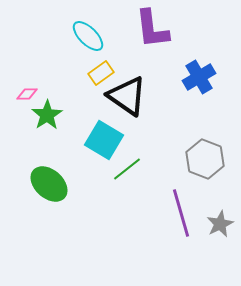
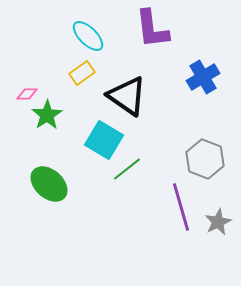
yellow rectangle: moved 19 px left
blue cross: moved 4 px right
purple line: moved 6 px up
gray star: moved 2 px left, 2 px up
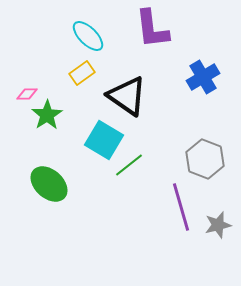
green line: moved 2 px right, 4 px up
gray star: moved 3 px down; rotated 12 degrees clockwise
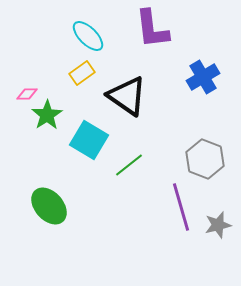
cyan square: moved 15 px left
green ellipse: moved 22 px down; rotated 6 degrees clockwise
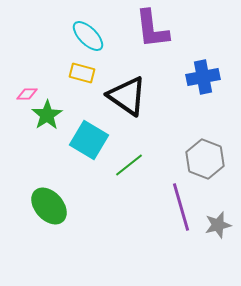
yellow rectangle: rotated 50 degrees clockwise
blue cross: rotated 20 degrees clockwise
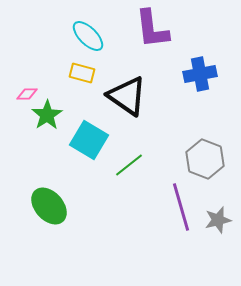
blue cross: moved 3 px left, 3 px up
gray star: moved 5 px up
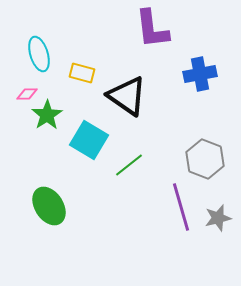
cyan ellipse: moved 49 px left, 18 px down; rotated 28 degrees clockwise
green ellipse: rotated 9 degrees clockwise
gray star: moved 2 px up
